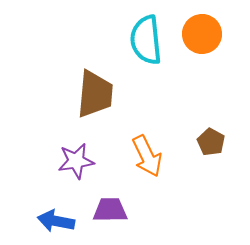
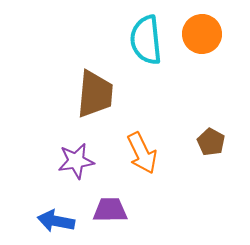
orange arrow: moved 5 px left, 3 px up
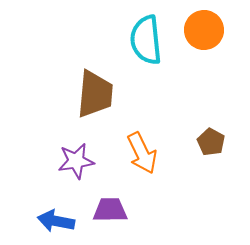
orange circle: moved 2 px right, 4 px up
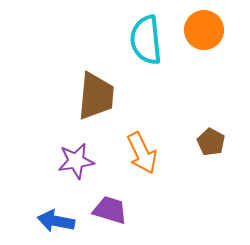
brown trapezoid: moved 1 px right, 2 px down
purple trapezoid: rotated 18 degrees clockwise
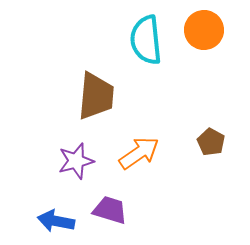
orange arrow: moved 3 px left; rotated 99 degrees counterclockwise
purple star: rotated 6 degrees counterclockwise
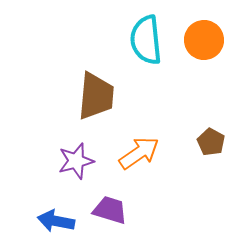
orange circle: moved 10 px down
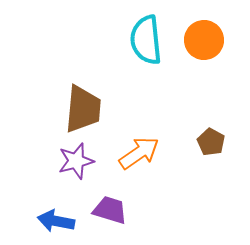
brown trapezoid: moved 13 px left, 13 px down
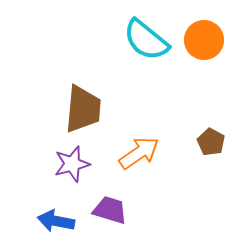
cyan semicircle: rotated 45 degrees counterclockwise
purple star: moved 4 px left, 3 px down
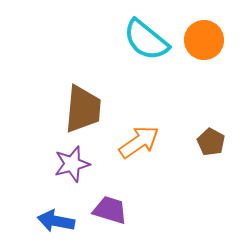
orange arrow: moved 11 px up
